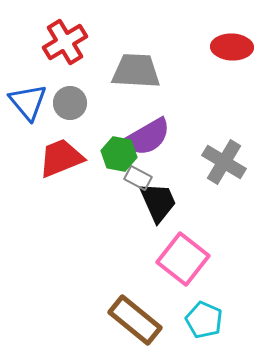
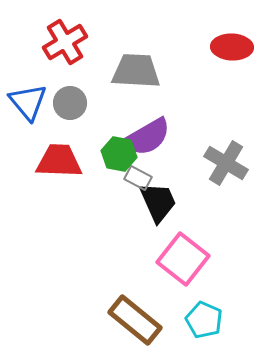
red trapezoid: moved 2 px left, 3 px down; rotated 24 degrees clockwise
gray cross: moved 2 px right, 1 px down
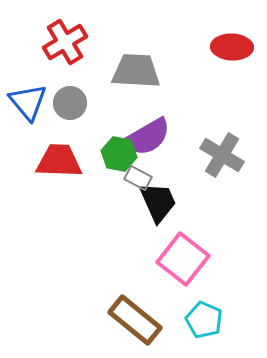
gray cross: moved 4 px left, 8 px up
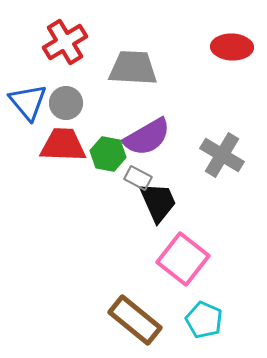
gray trapezoid: moved 3 px left, 3 px up
gray circle: moved 4 px left
green hexagon: moved 11 px left
red trapezoid: moved 4 px right, 16 px up
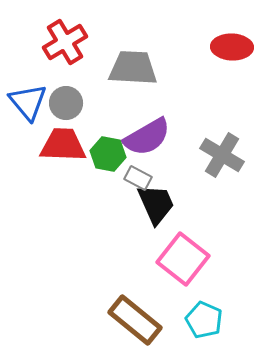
black trapezoid: moved 2 px left, 2 px down
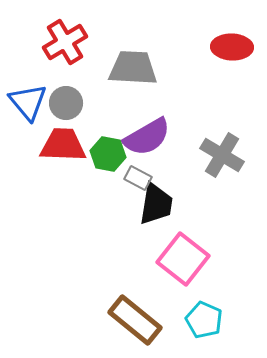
black trapezoid: rotated 33 degrees clockwise
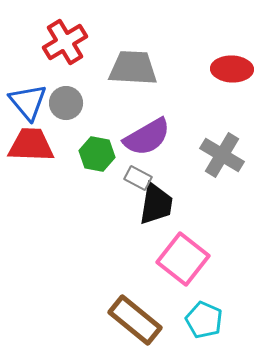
red ellipse: moved 22 px down
red trapezoid: moved 32 px left
green hexagon: moved 11 px left
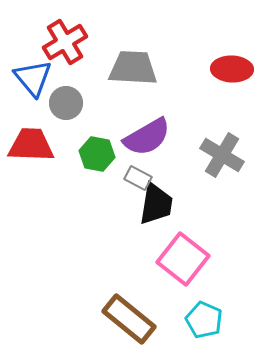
blue triangle: moved 5 px right, 24 px up
brown rectangle: moved 6 px left, 1 px up
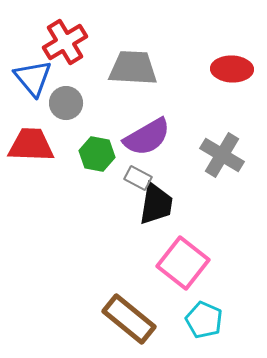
pink square: moved 4 px down
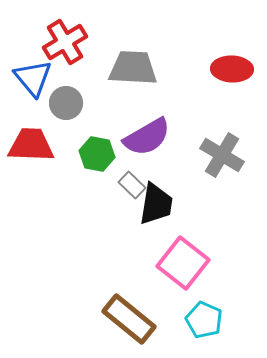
gray rectangle: moved 6 px left, 7 px down; rotated 16 degrees clockwise
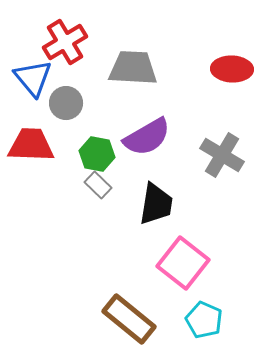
gray rectangle: moved 34 px left
